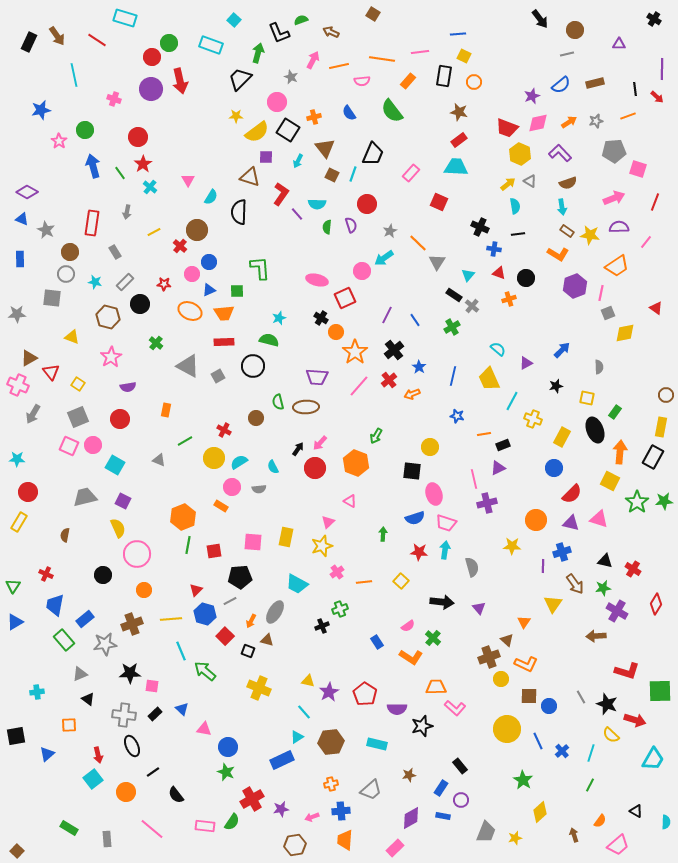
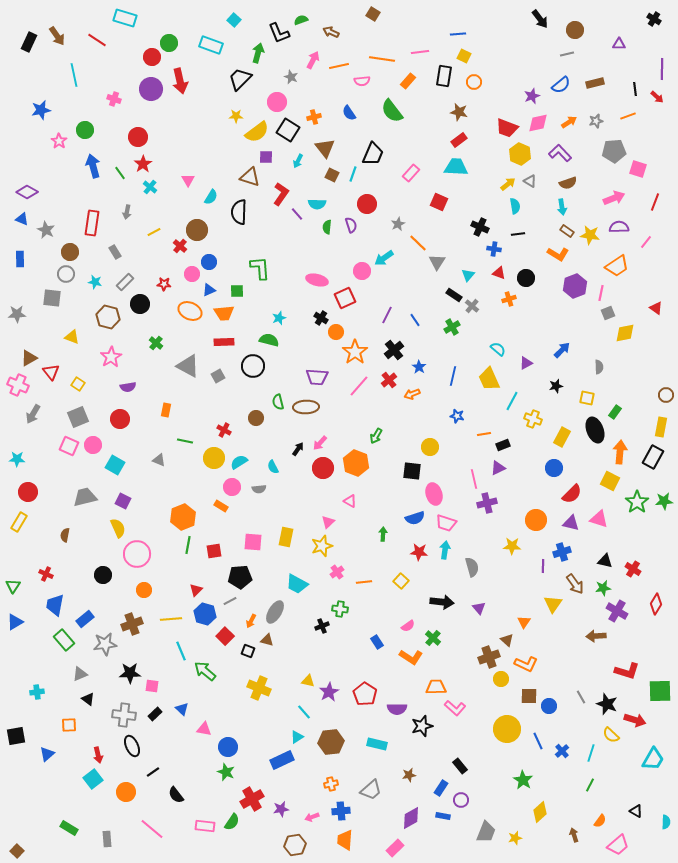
gray star at (390, 231): moved 8 px right, 7 px up
green line at (185, 441): rotated 42 degrees clockwise
red circle at (315, 468): moved 8 px right
green cross at (340, 609): rotated 28 degrees clockwise
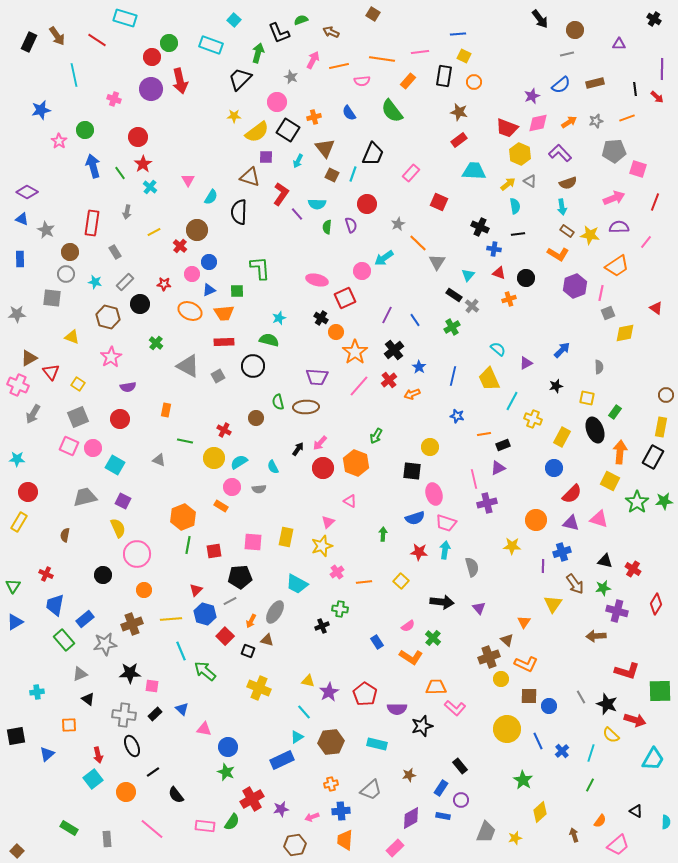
yellow star at (236, 116): moved 2 px left
orange line at (628, 116): moved 1 px left, 2 px down
cyan trapezoid at (456, 167): moved 18 px right, 4 px down
pink circle at (93, 445): moved 3 px down
purple cross at (617, 611): rotated 15 degrees counterclockwise
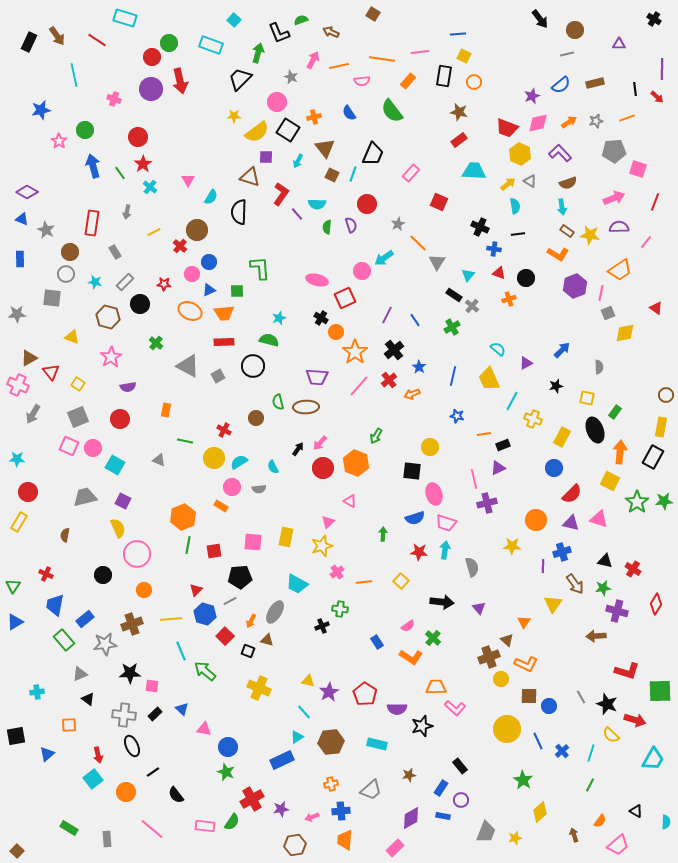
orange trapezoid at (617, 266): moved 3 px right, 4 px down
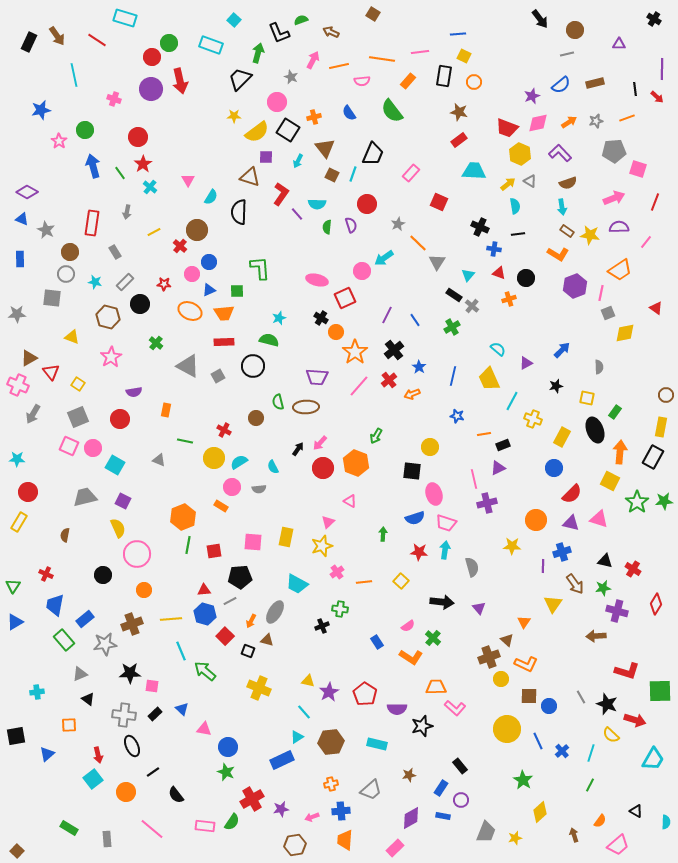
purple semicircle at (128, 387): moved 6 px right, 5 px down
red triangle at (196, 590): moved 8 px right; rotated 40 degrees clockwise
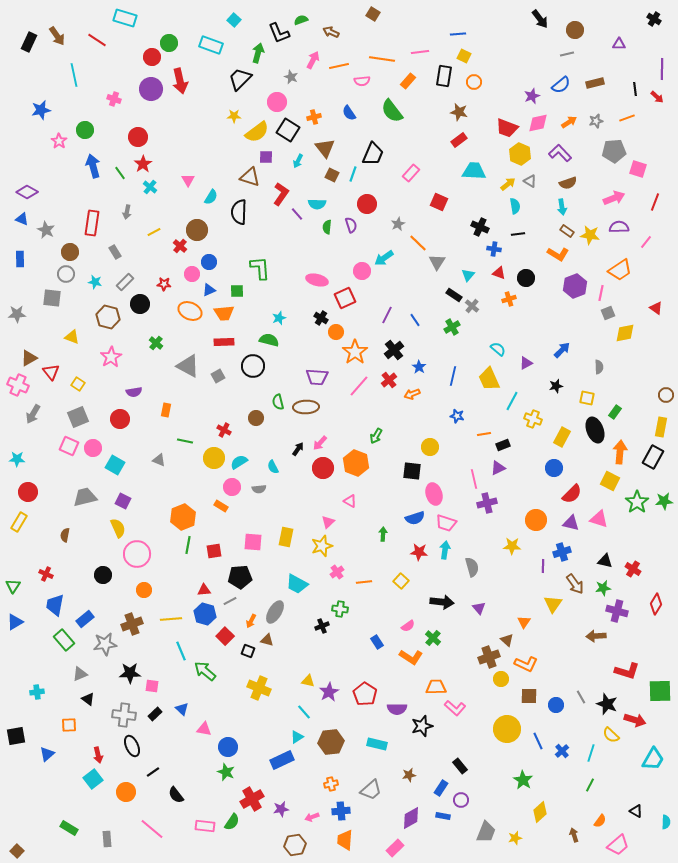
blue circle at (549, 706): moved 7 px right, 1 px up
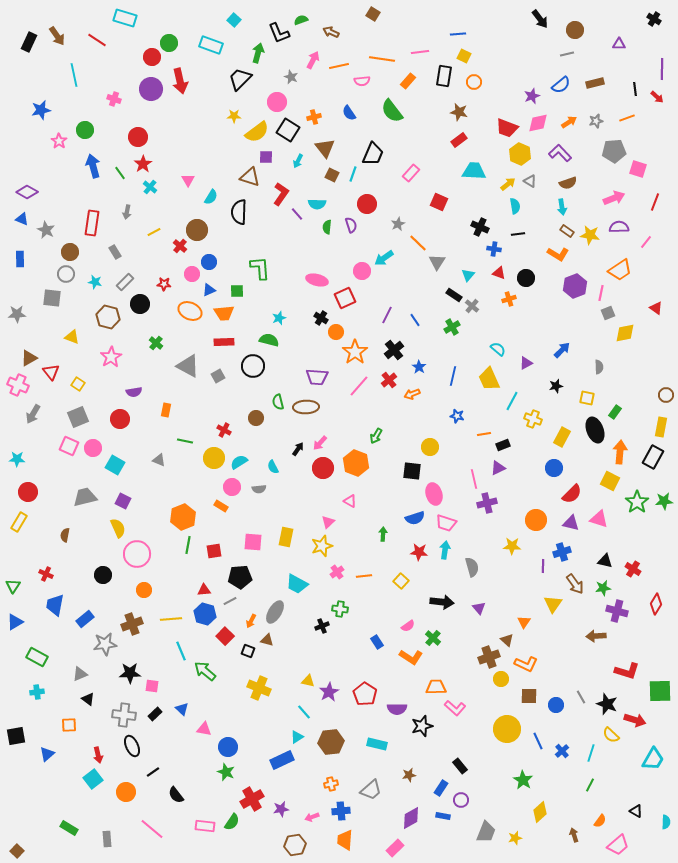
orange line at (364, 582): moved 6 px up
green rectangle at (64, 640): moved 27 px left, 17 px down; rotated 20 degrees counterclockwise
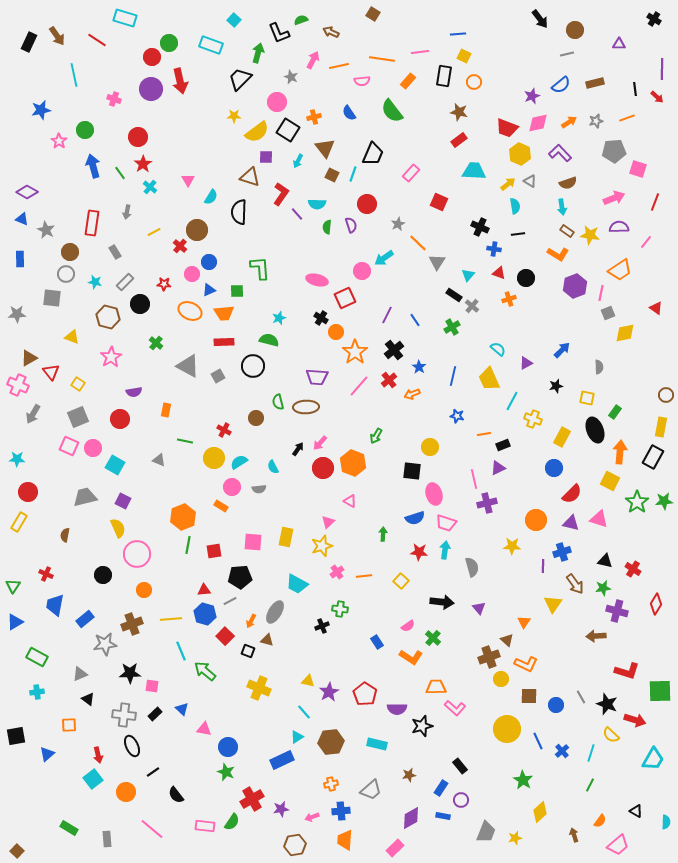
orange hexagon at (356, 463): moved 3 px left
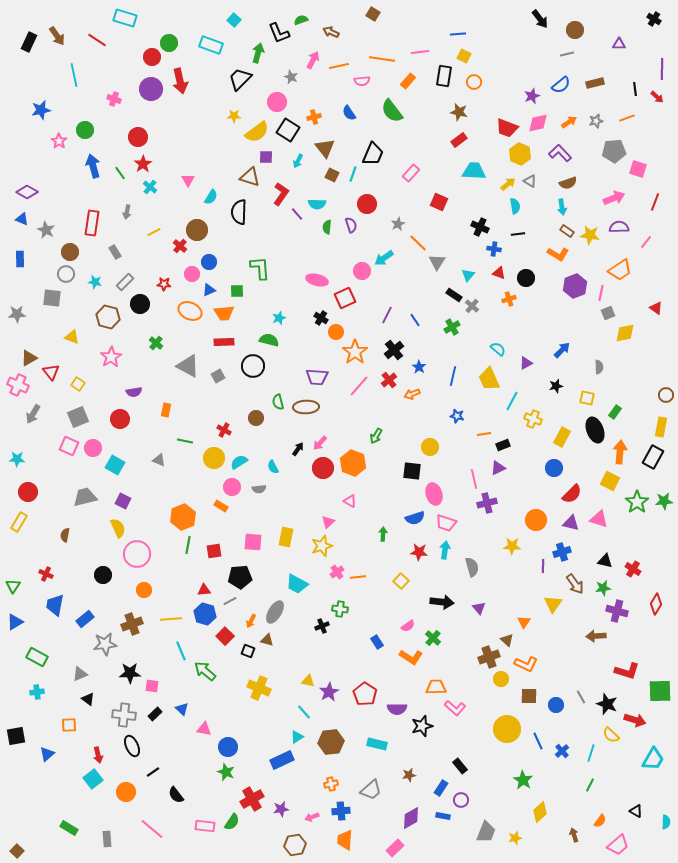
orange line at (364, 576): moved 6 px left, 1 px down
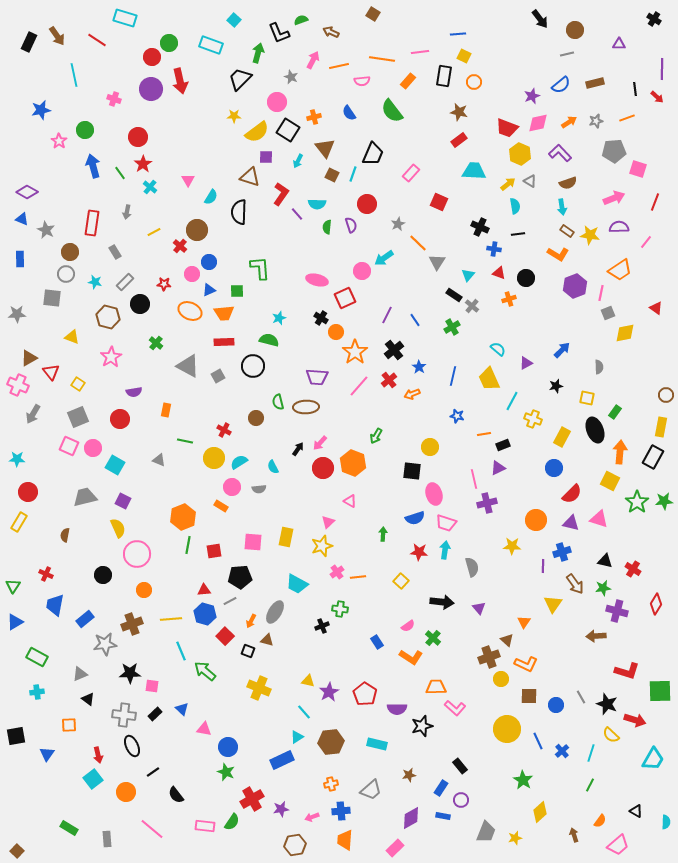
blue triangle at (47, 754): rotated 14 degrees counterclockwise
